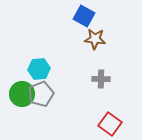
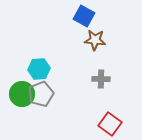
brown star: moved 1 px down
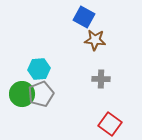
blue square: moved 1 px down
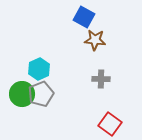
cyan hexagon: rotated 20 degrees counterclockwise
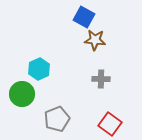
gray pentagon: moved 16 px right, 25 px down
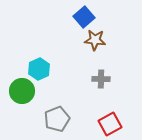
blue square: rotated 20 degrees clockwise
green circle: moved 3 px up
red square: rotated 25 degrees clockwise
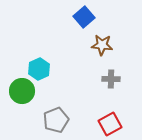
brown star: moved 7 px right, 5 px down
gray cross: moved 10 px right
gray pentagon: moved 1 px left, 1 px down
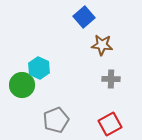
cyan hexagon: moved 1 px up; rotated 10 degrees counterclockwise
green circle: moved 6 px up
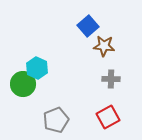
blue square: moved 4 px right, 9 px down
brown star: moved 2 px right, 1 px down
cyan hexagon: moved 2 px left
green circle: moved 1 px right, 1 px up
red square: moved 2 px left, 7 px up
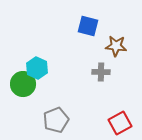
blue square: rotated 35 degrees counterclockwise
brown star: moved 12 px right
gray cross: moved 10 px left, 7 px up
red square: moved 12 px right, 6 px down
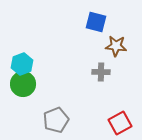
blue square: moved 8 px right, 4 px up
cyan hexagon: moved 15 px left, 4 px up; rotated 15 degrees clockwise
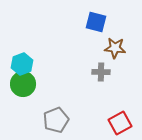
brown star: moved 1 px left, 2 px down
